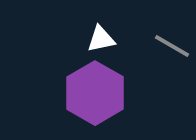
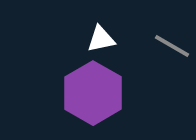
purple hexagon: moved 2 px left
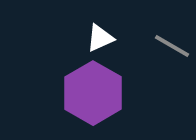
white triangle: moved 1 px left, 1 px up; rotated 12 degrees counterclockwise
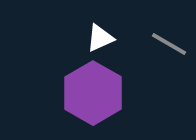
gray line: moved 3 px left, 2 px up
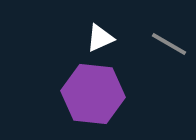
purple hexagon: moved 1 px down; rotated 24 degrees counterclockwise
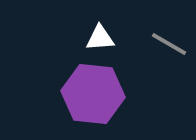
white triangle: rotated 20 degrees clockwise
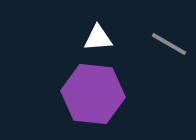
white triangle: moved 2 px left
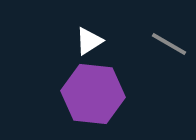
white triangle: moved 9 px left, 3 px down; rotated 28 degrees counterclockwise
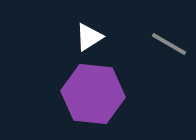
white triangle: moved 4 px up
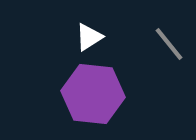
gray line: rotated 21 degrees clockwise
